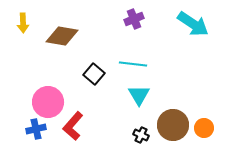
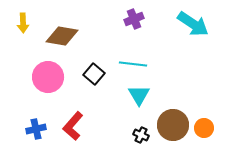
pink circle: moved 25 px up
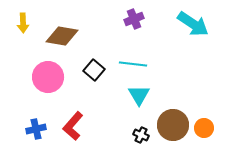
black square: moved 4 px up
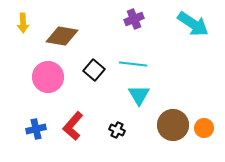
black cross: moved 24 px left, 5 px up
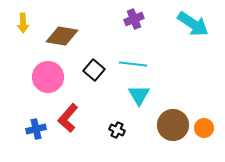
red L-shape: moved 5 px left, 8 px up
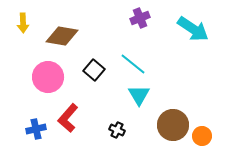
purple cross: moved 6 px right, 1 px up
cyan arrow: moved 5 px down
cyan line: rotated 32 degrees clockwise
orange circle: moved 2 px left, 8 px down
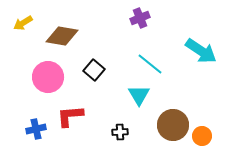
yellow arrow: rotated 60 degrees clockwise
cyan arrow: moved 8 px right, 22 px down
cyan line: moved 17 px right
red L-shape: moved 2 px right, 2 px up; rotated 44 degrees clockwise
black cross: moved 3 px right, 2 px down; rotated 28 degrees counterclockwise
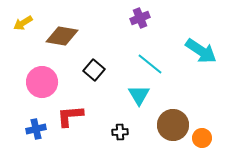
pink circle: moved 6 px left, 5 px down
orange circle: moved 2 px down
